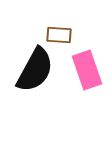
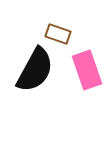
brown rectangle: moved 1 px left, 1 px up; rotated 15 degrees clockwise
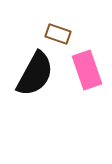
black semicircle: moved 4 px down
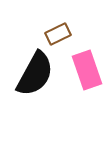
brown rectangle: rotated 45 degrees counterclockwise
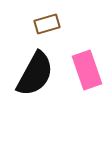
brown rectangle: moved 11 px left, 10 px up; rotated 10 degrees clockwise
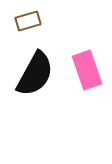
brown rectangle: moved 19 px left, 3 px up
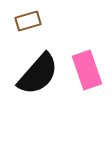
black semicircle: moved 3 px right; rotated 12 degrees clockwise
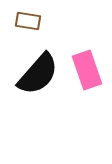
brown rectangle: rotated 25 degrees clockwise
